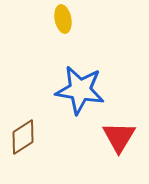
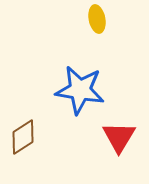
yellow ellipse: moved 34 px right
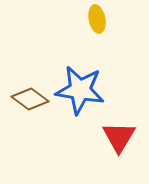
brown diamond: moved 7 px right, 38 px up; rotated 69 degrees clockwise
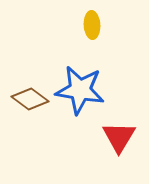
yellow ellipse: moved 5 px left, 6 px down; rotated 8 degrees clockwise
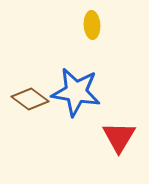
blue star: moved 4 px left, 2 px down
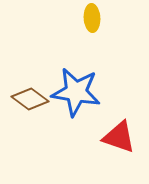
yellow ellipse: moved 7 px up
red triangle: rotated 42 degrees counterclockwise
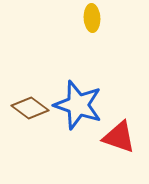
blue star: moved 2 px right, 13 px down; rotated 9 degrees clockwise
brown diamond: moved 9 px down
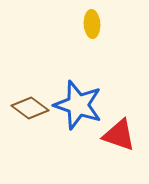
yellow ellipse: moved 6 px down
red triangle: moved 2 px up
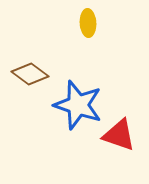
yellow ellipse: moved 4 px left, 1 px up
brown diamond: moved 34 px up
